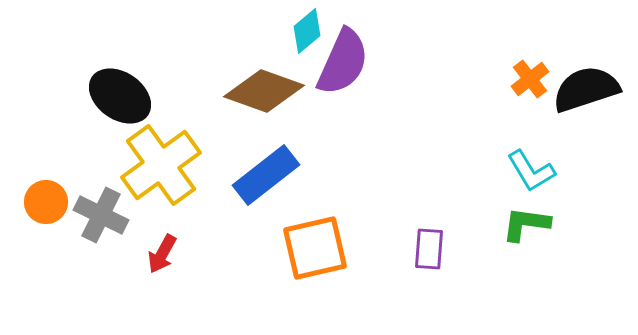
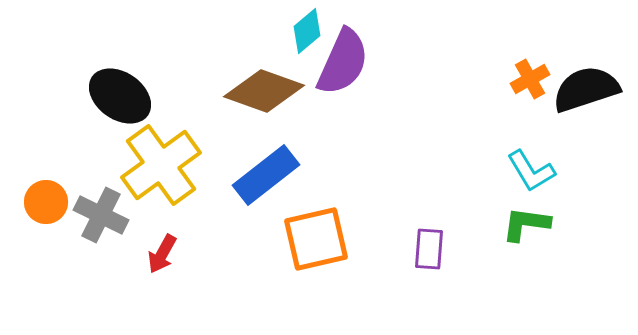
orange cross: rotated 9 degrees clockwise
orange square: moved 1 px right, 9 px up
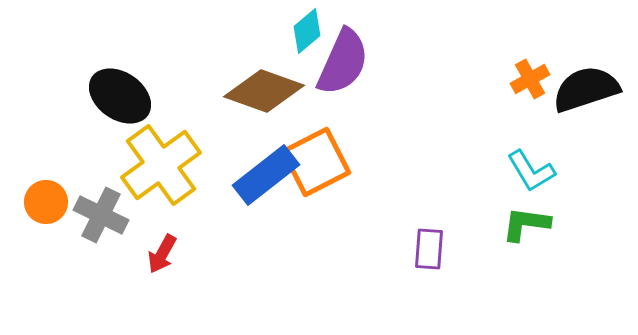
orange square: moved 77 px up; rotated 14 degrees counterclockwise
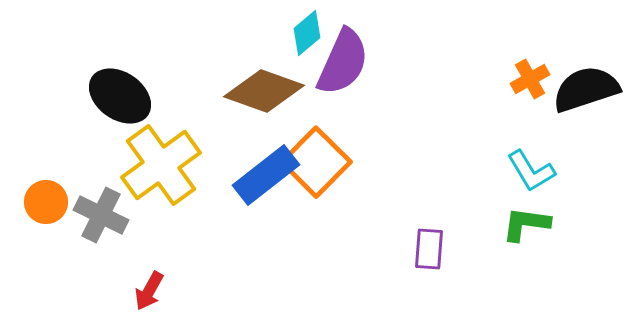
cyan diamond: moved 2 px down
orange square: rotated 18 degrees counterclockwise
red arrow: moved 13 px left, 37 px down
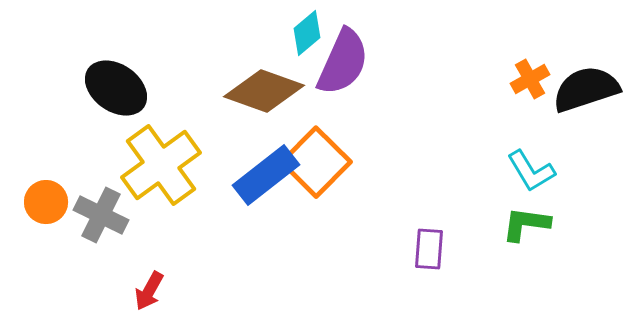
black ellipse: moved 4 px left, 8 px up
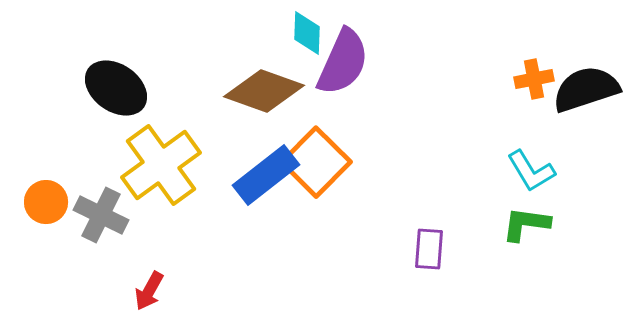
cyan diamond: rotated 48 degrees counterclockwise
orange cross: moved 4 px right; rotated 18 degrees clockwise
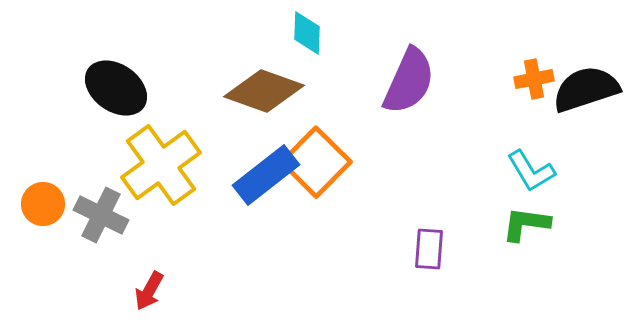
purple semicircle: moved 66 px right, 19 px down
orange circle: moved 3 px left, 2 px down
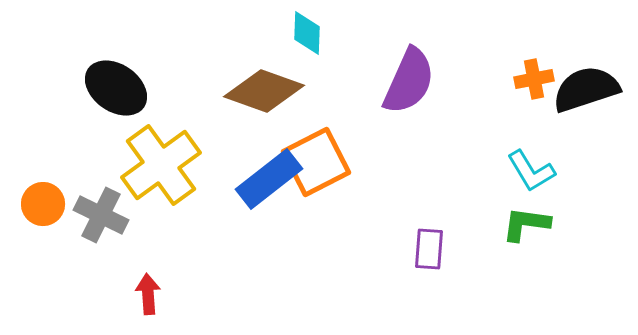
orange square: rotated 18 degrees clockwise
blue rectangle: moved 3 px right, 4 px down
red arrow: moved 1 px left, 3 px down; rotated 147 degrees clockwise
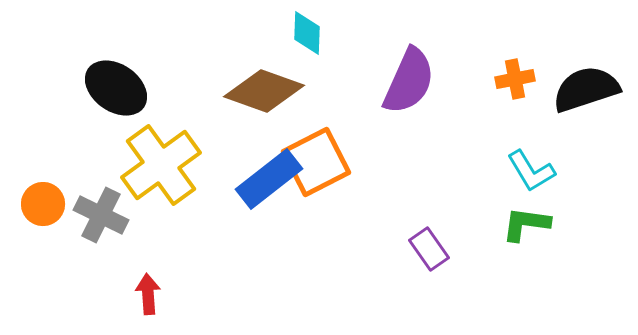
orange cross: moved 19 px left
purple rectangle: rotated 39 degrees counterclockwise
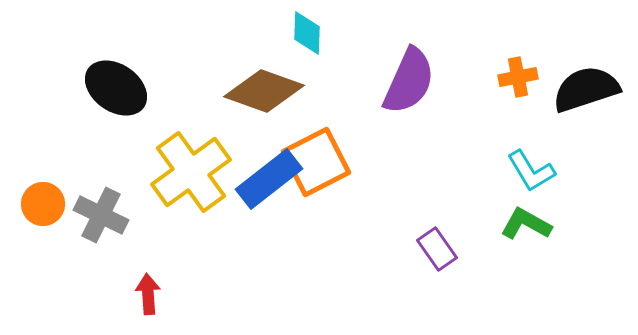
orange cross: moved 3 px right, 2 px up
yellow cross: moved 30 px right, 7 px down
green L-shape: rotated 21 degrees clockwise
purple rectangle: moved 8 px right
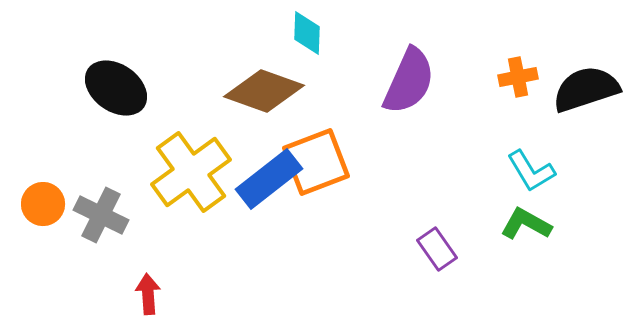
orange square: rotated 6 degrees clockwise
